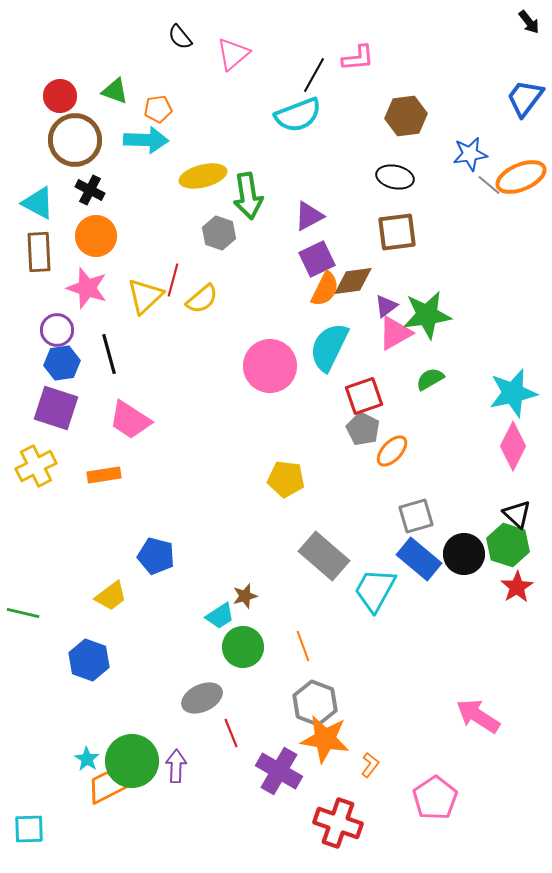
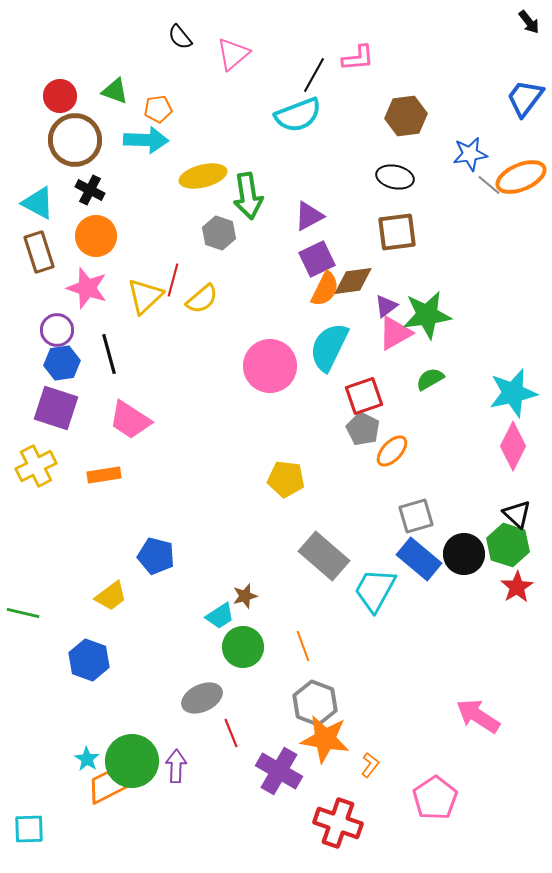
brown rectangle at (39, 252): rotated 15 degrees counterclockwise
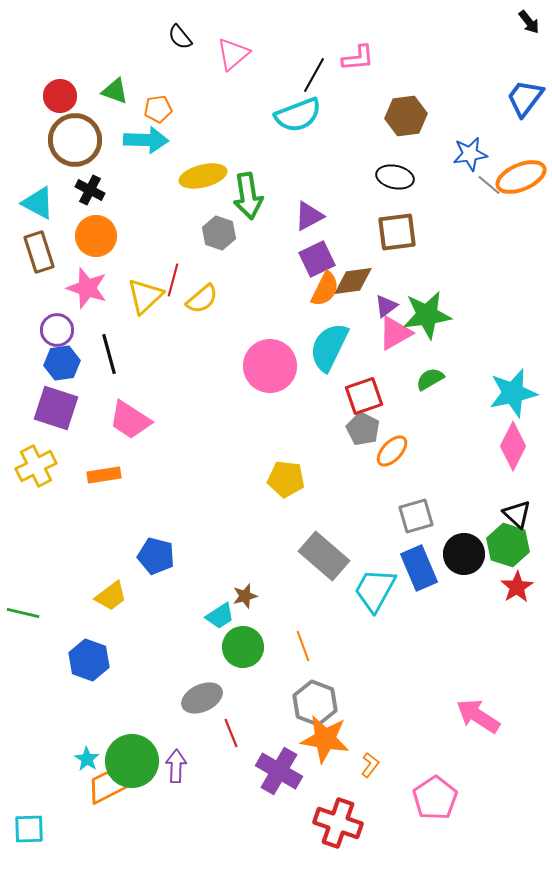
blue rectangle at (419, 559): moved 9 px down; rotated 27 degrees clockwise
